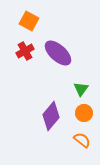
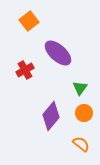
orange square: rotated 24 degrees clockwise
red cross: moved 19 px down
green triangle: moved 1 px left, 1 px up
orange semicircle: moved 1 px left, 4 px down
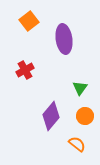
purple ellipse: moved 6 px right, 14 px up; rotated 40 degrees clockwise
orange circle: moved 1 px right, 3 px down
orange semicircle: moved 4 px left
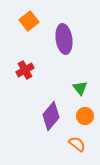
green triangle: rotated 14 degrees counterclockwise
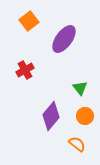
purple ellipse: rotated 44 degrees clockwise
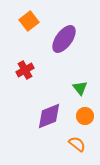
purple diamond: moved 2 px left; rotated 28 degrees clockwise
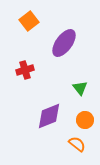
purple ellipse: moved 4 px down
red cross: rotated 12 degrees clockwise
orange circle: moved 4 px down
